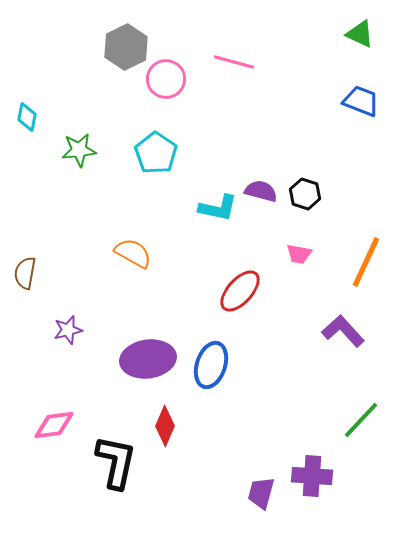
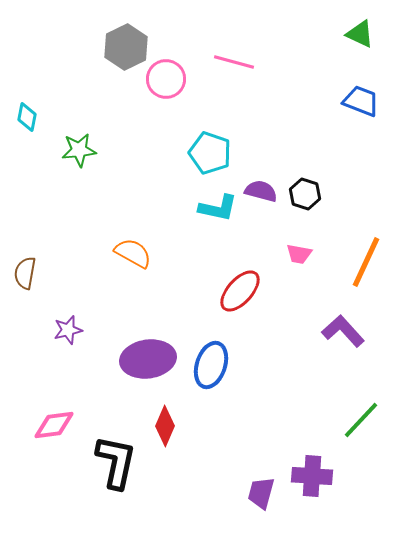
cyan pentagon: moved 54 px right; rotated 15 degrees counterclockwise
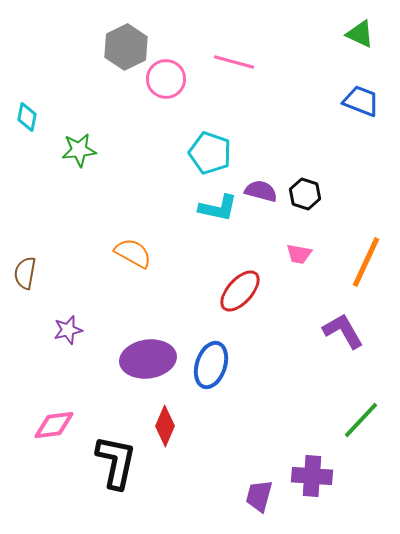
purple L-shape: rotated 12 degrees clockwise
purple trapezoid: moved 2 px left, 3 px down
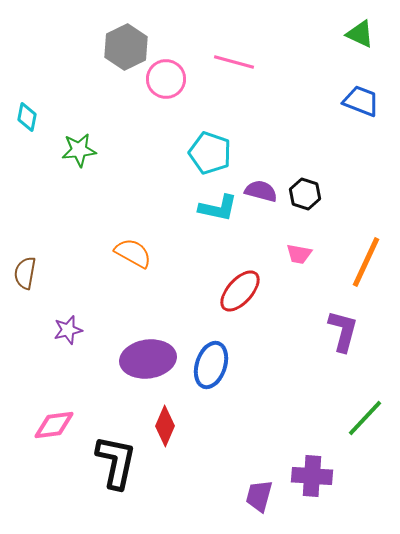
purple L-shape: rotated 45 degrees clockwise
green line: moved 4 px right, 2 px up
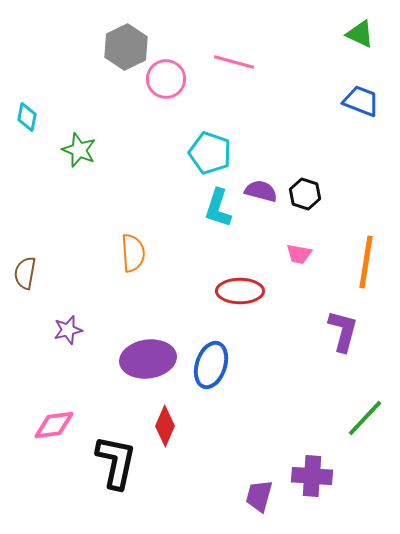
green star: rotated 28 degrees clockwise
cyan L-shape: rotated 96 degrees clockwise
orange semicircle: rotated 57 degrees clockwise
orange line: rotated 16 degrees counterclockwise
red ellipse: rotated 48 degrees clockwise
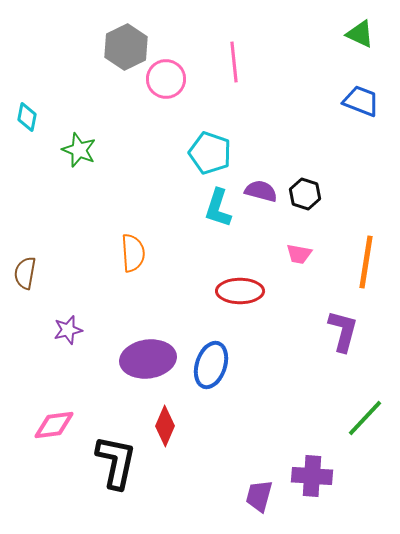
pink line: rotated 69 degrees clockwise
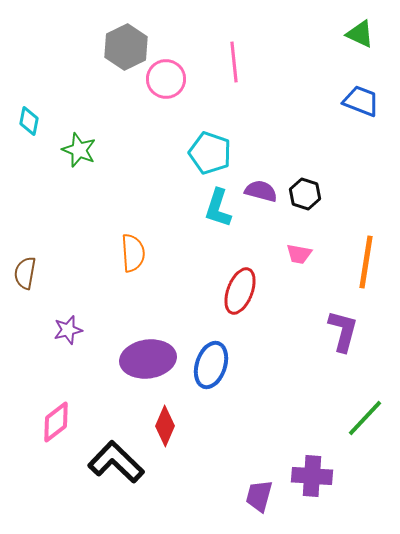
cyan diamond: moved 2 px right, 4 px down
red ellipse: rotated 69 degrees counterclockwise
pink diamond: moved 2 px right, 3 px up; rotated 30 degrees counterclockwise
black L-shape: rotated 58 degrees counterclockwise
